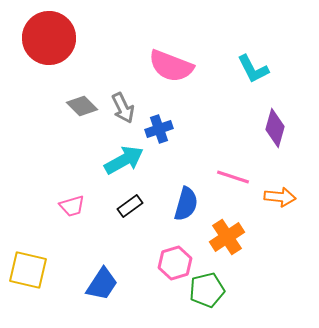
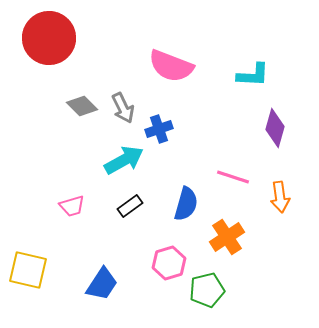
cyan L-shape: moved 6 px down; rotated 60 degrees counterclockwise
orange arrow: rotated 76 degrees clockwise
pink hexagon: moved 6 px left
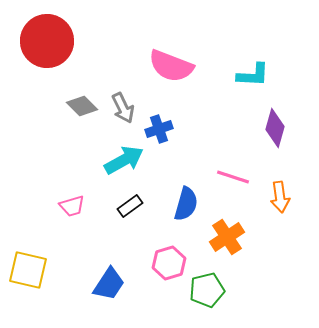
red circle: moved 2 px left, 3 px down
blue trapezoid: moved 7 px right
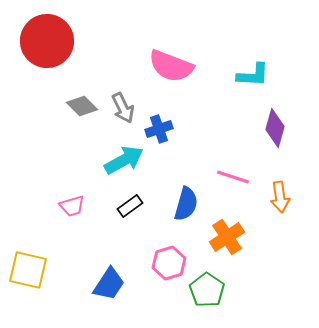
green pentagon: rotated 24 degrees counterclockwise
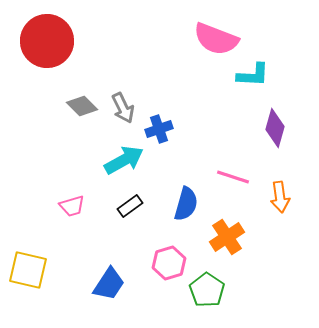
pink semicircle: moved 45 px right, 27 px up
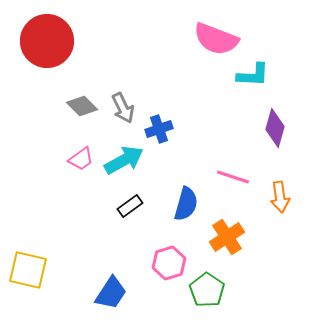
pink trapezoid: moved 9 px right, 47 px up; rotated 20 degrees counterclockwise
blue trapezoid: moved 2 px right, 9 px down
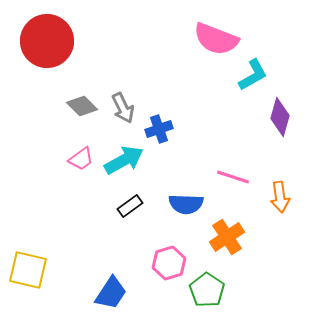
cyan L-shape: rotated 32 degrees counterclockwise
purple diamond: moved 5 px right, 11 px up
blue semicircle: rotated 76 degrees clockwise
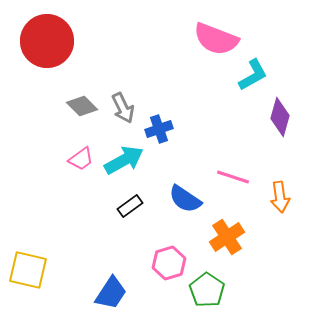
blue semicircle: moved 1 px left, 5 px up; rotated 32 degrees clockwise
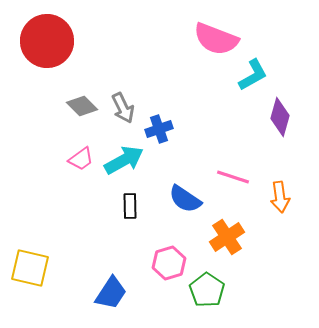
black rectangle: rotated 55 degrees counterclockwise
yellow square: moved 2 px right, 2 px up
